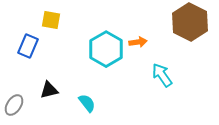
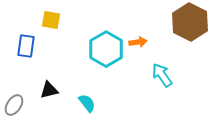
blue rectangle: moved 2 px left; rotated 15 degrees counterclockwise
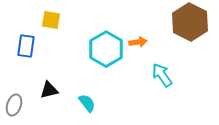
gray ellipse: rotated 15 degrees counterclockwise
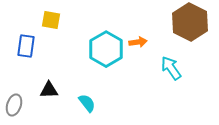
cyan arrow: moved 9 px right, 7 px up
black triangle: rotated 12 degrees clockwise
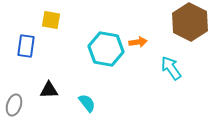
cyan hexagon: rotated 20 degrees counterclockwise
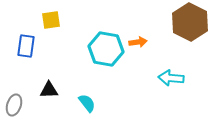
yellow square: rotated 18 degrees counterclockwise
cyan arrow: moved 10 px down; rotated 50 degrees counterclockwise
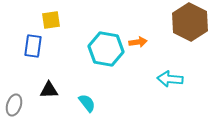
blue rectangle: moved 7 px right
cyan arrow: moved 1 px left, 1 px down
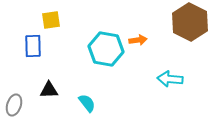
orange arrow: moved 2 px up
blue rectangle: rotated 10 degrees counterclockwise
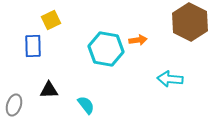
yellow square: rotated 18 degrees counterclockwise
cyan semicircle: moved 1 px left, 2 px down
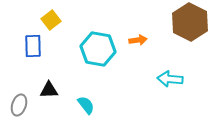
yellow square: rotated 12 degrees counterclockwise
cyan hexagon: moved 8 px left
gray ellipse: moved 5 px right
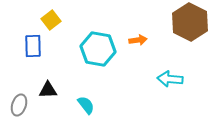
black triangle: moved 1 px left
